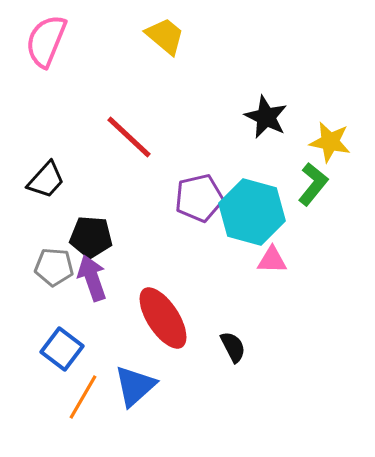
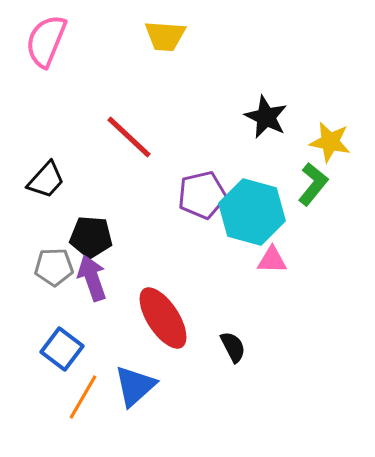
yellow trapezoid: rotated 144 degrees clockwise
purple pentagon: moved 3 px right, 3 px up
gray pentagon: rotated 6 degrees counterclockwise
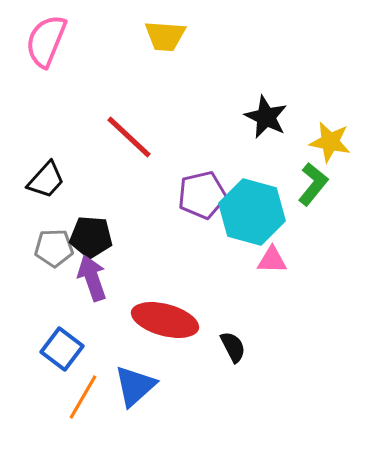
gray pentagon: moved 19 px up
red ellipse: moved 2 px right, 2 px down; rotated 42 degrees counterclockwise
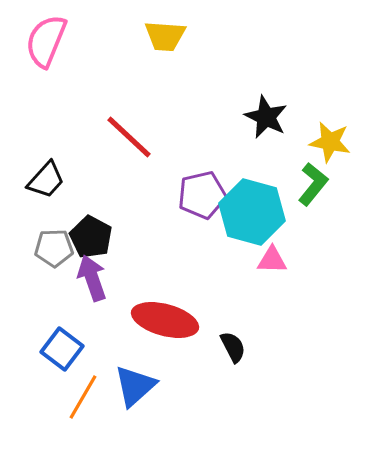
black pentagon: rotated 24 degrees clockwise
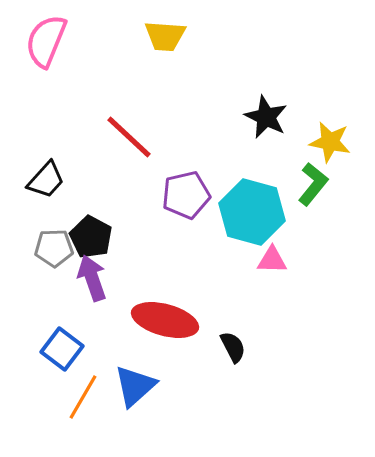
purple pentagon: moved 16 px left
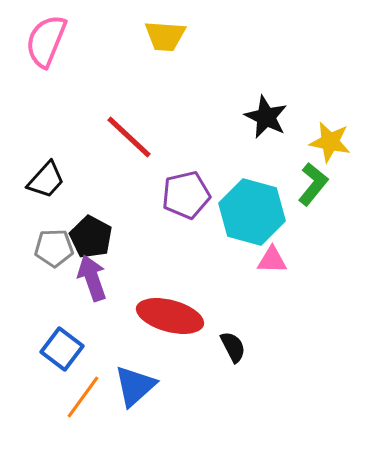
red ellipse: moved 5 px right, 4 px up
orange line: rotated 6 degrees clockwise
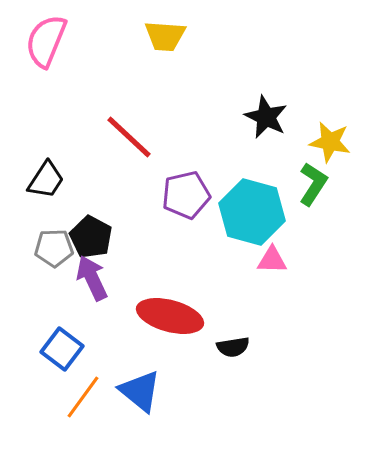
black trapezoid: rotated 9 degrees counterclockwise
green L-shape: rotated 6 degrees counterclockwise
purple arrow: rotated 6 degrees counterclockwise
black semicircle: rotated 108 degrees clockwise
blue triangle: moved 5 px right, 5 px down; rotated 39 degrees counterclockwise
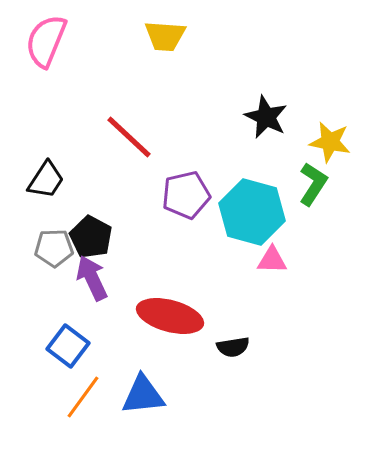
blue square: moved 6 px right, 3 px up
blue triangle: moved 3 px right, 4 px down; rotated 45 degrees counterclockwise
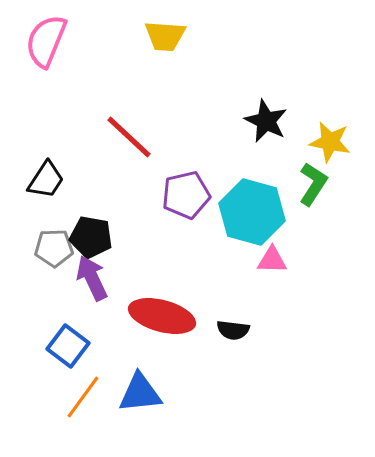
black star: moved 4 px down
black pentagon: rotated 18 degrees counterclockwise
red ellipse: moved 8 px left
black semicircle: moved 17 px up; rotated 16 degrees clockwise
blue triangle: moved 3 px left, 2 px up
